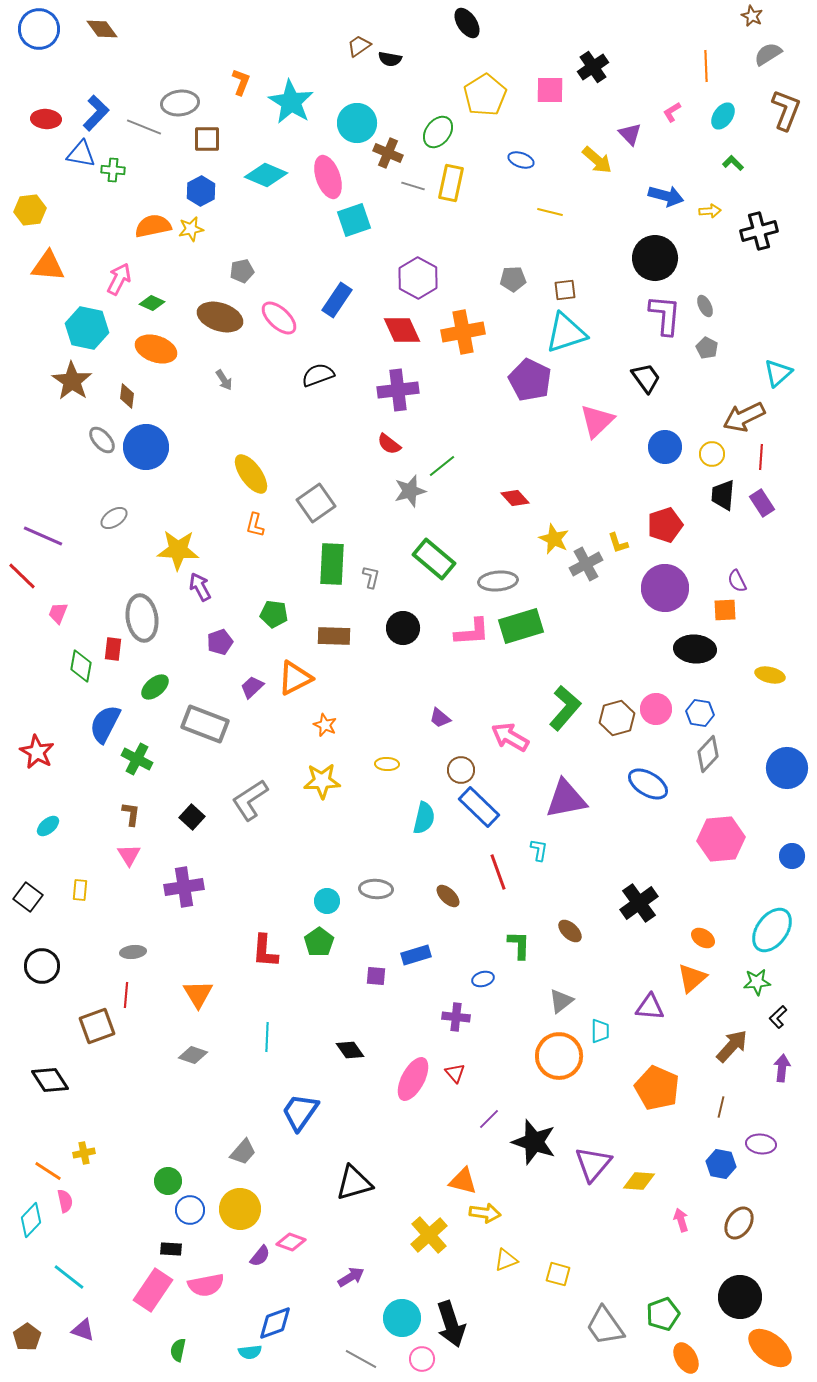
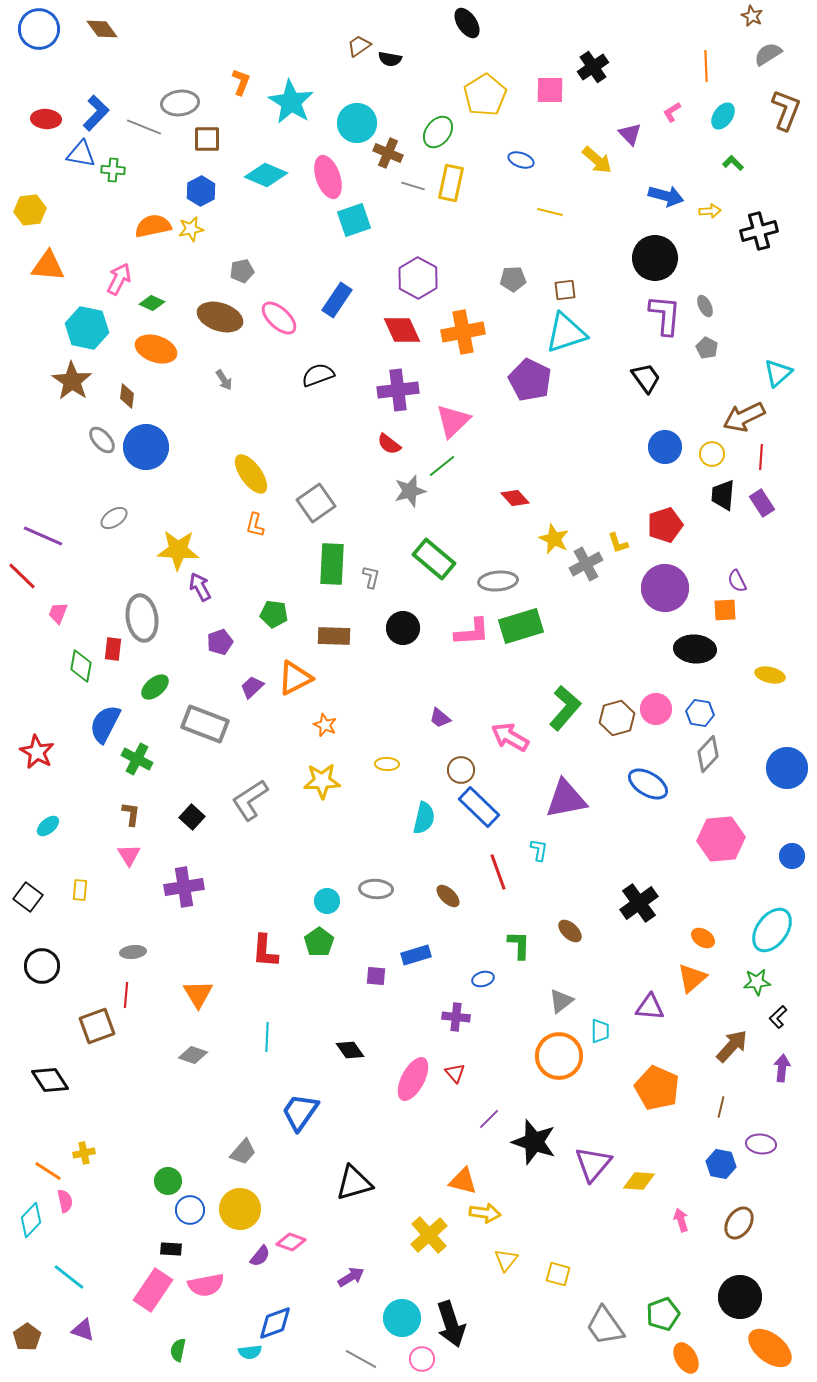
pink triangle at (597, 421): moved 144 px left
yellow triangle at (506, 1260): rotated 30 degrees counterclockwise
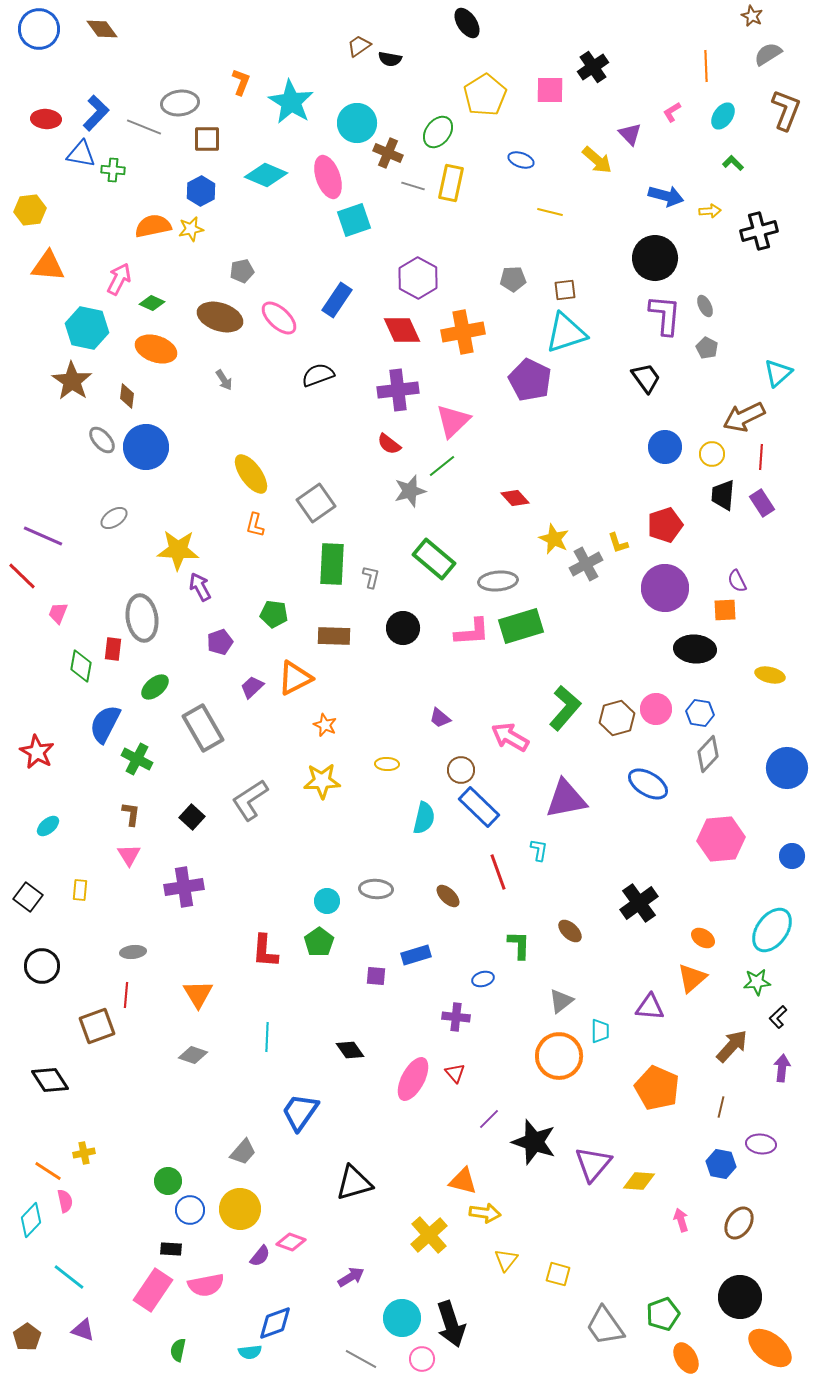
gray rectangle at (205, 724): moved 2 px left, 4 px down; rotated 39 degrees clockwise
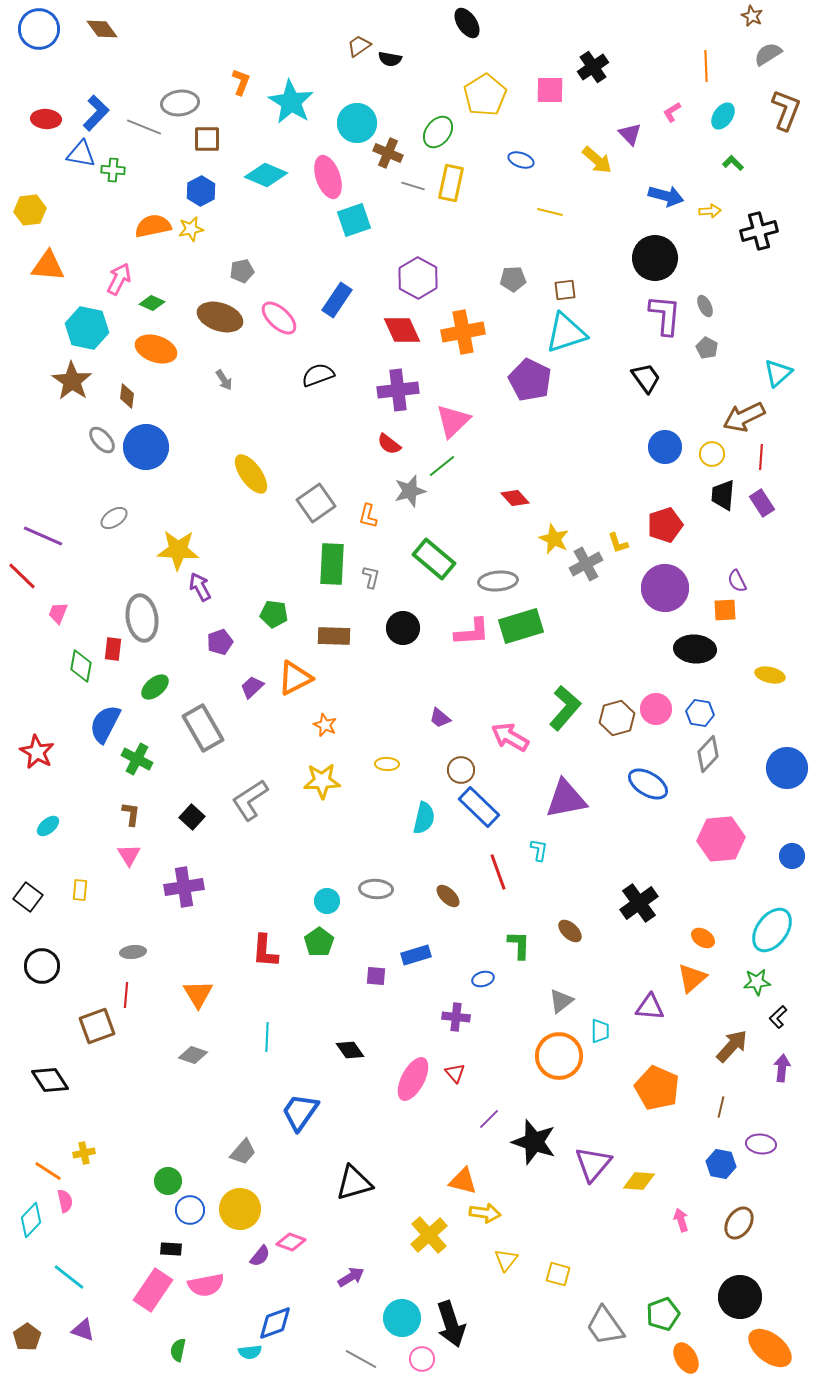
orange L-shape at (255, 525): moved 113 px right, 9 px up
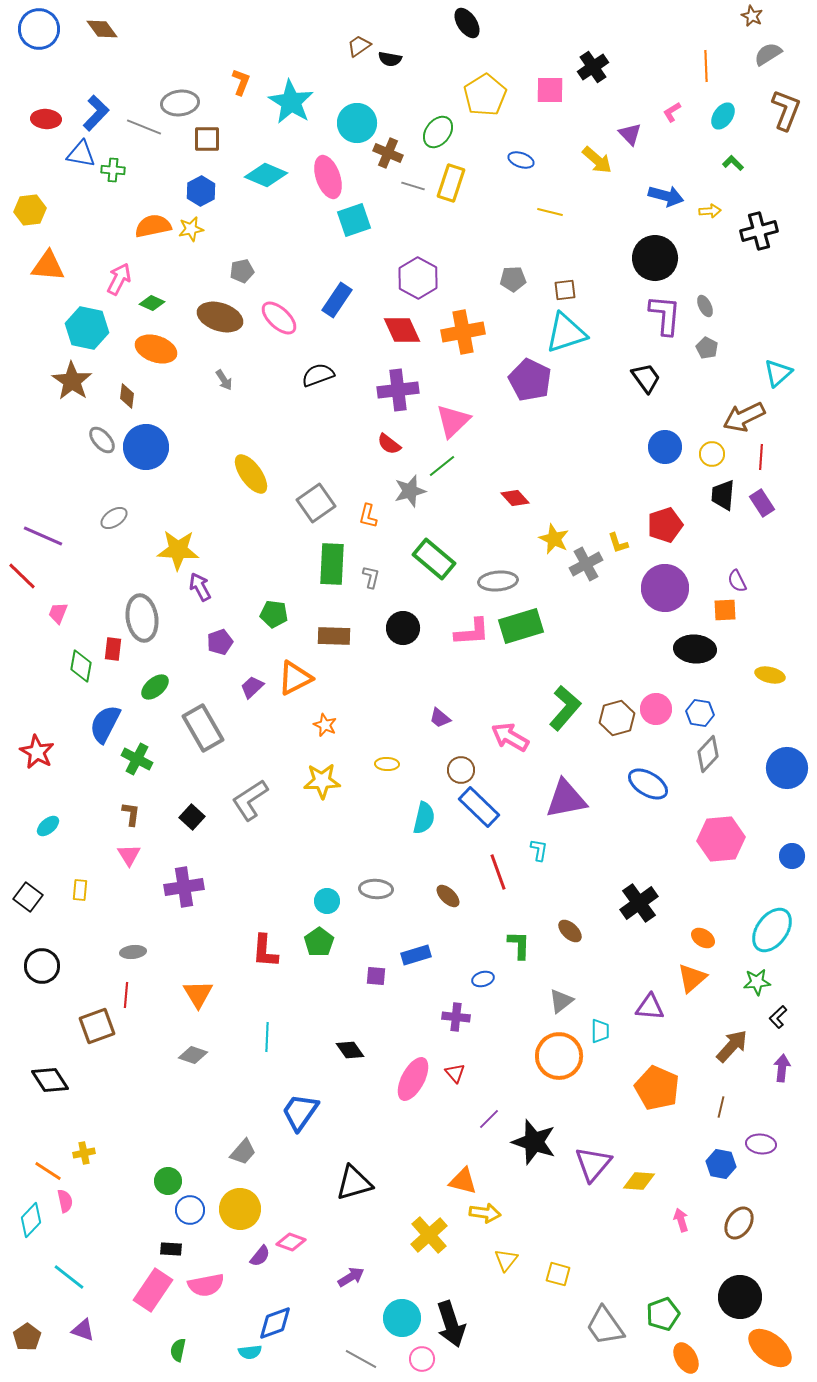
yellow rectangle at (451, 183): rotated 6 degrees clockwise
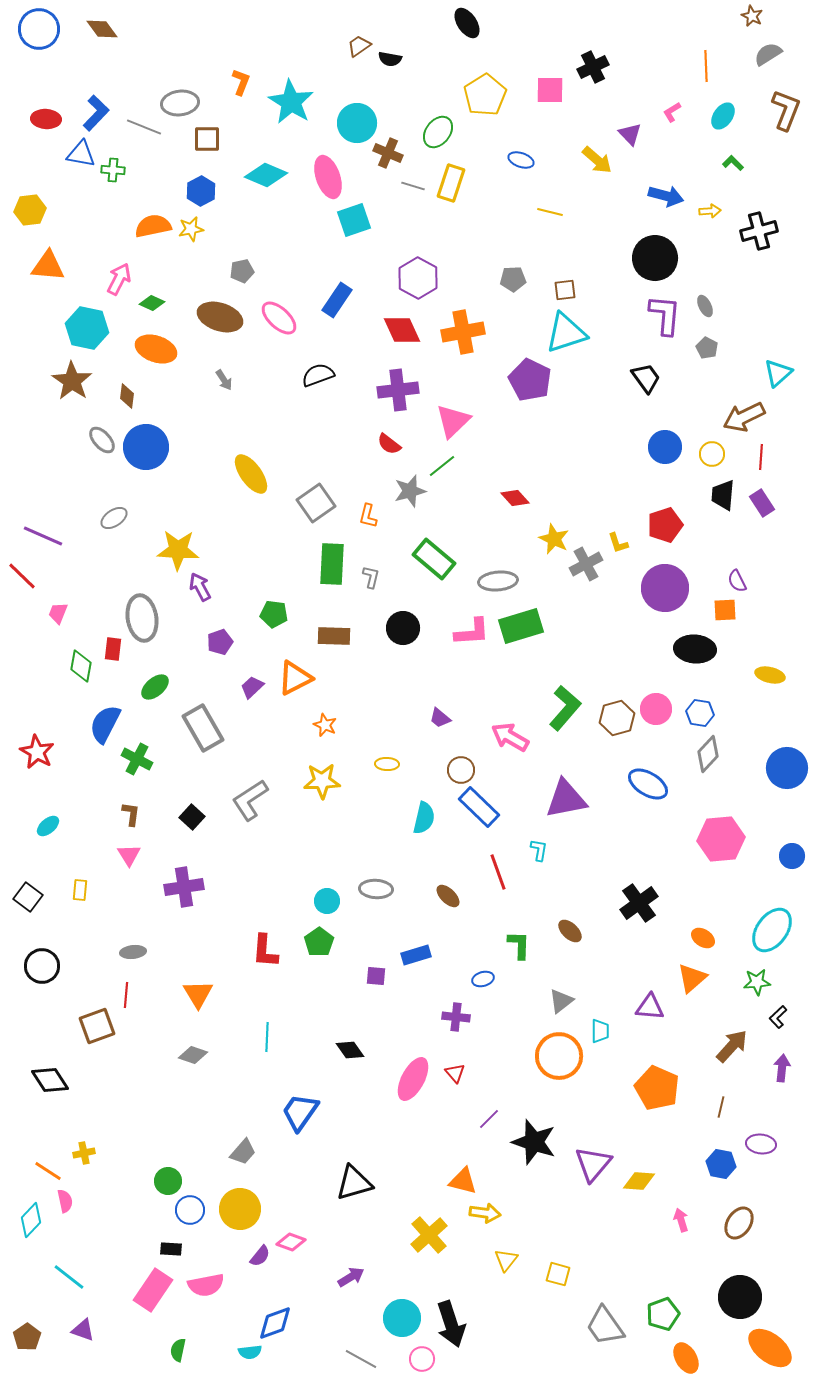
black cross at (593, 67): rotated 8 degrees clockwise
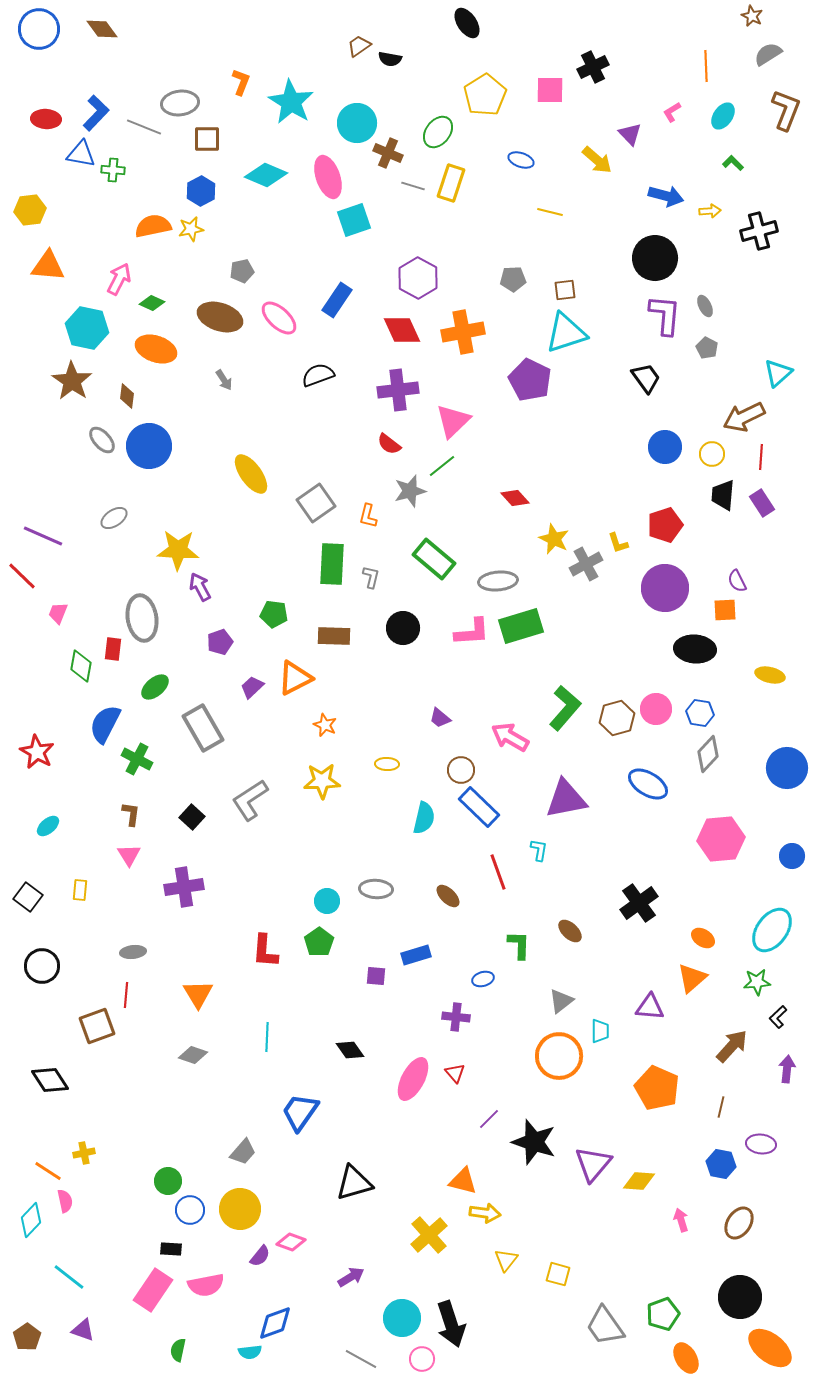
blue circle at (146, 447): moved 3 px right, 1 px up
purple arrow at (782, 1068): moved 5 px right, 1 px down
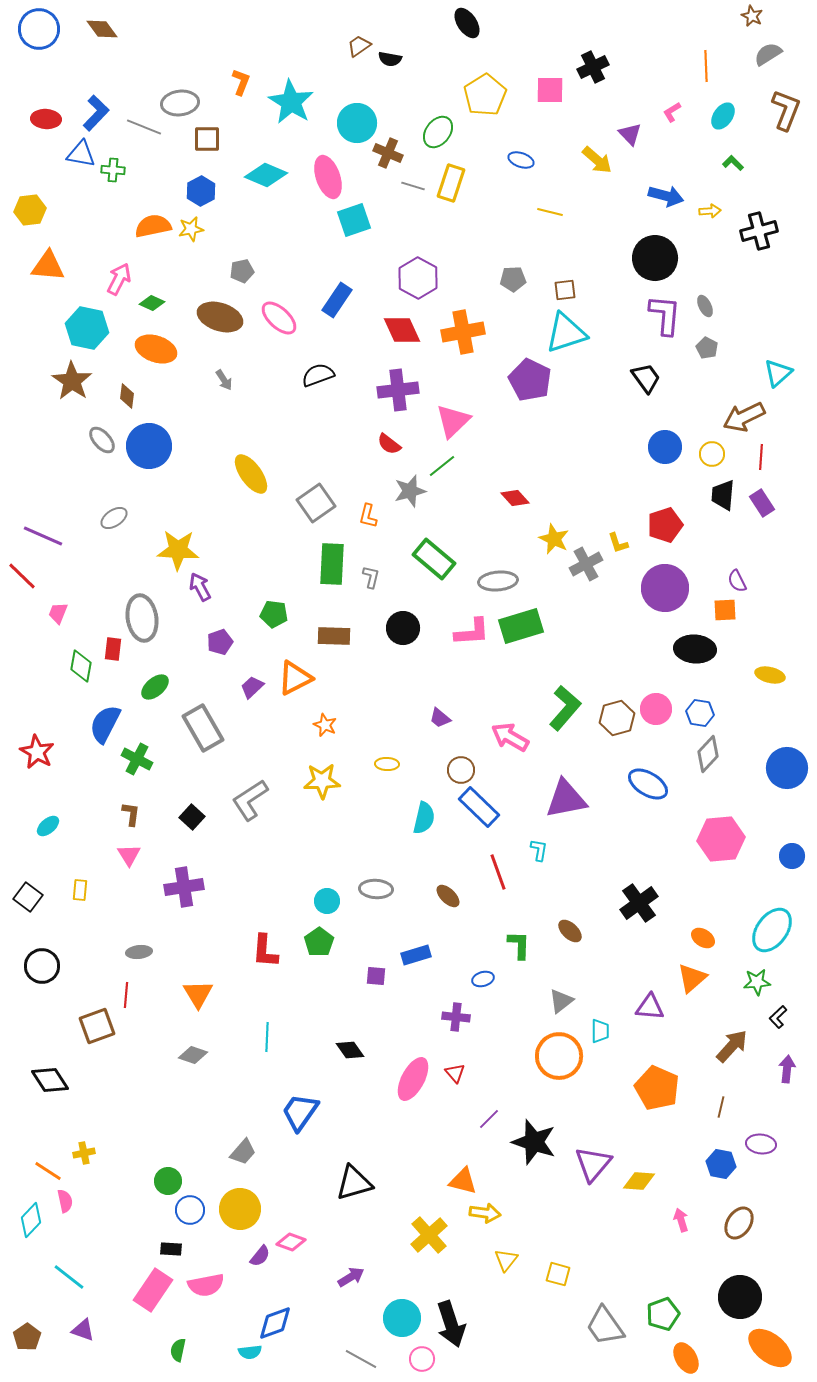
gray ellipse at (133, 952): moved 6 px right
